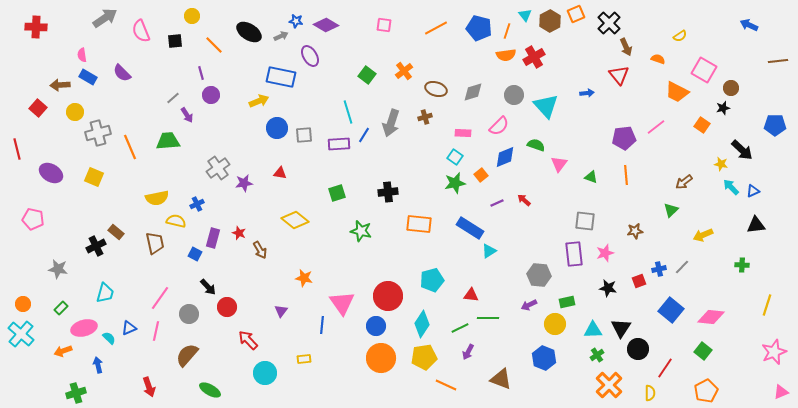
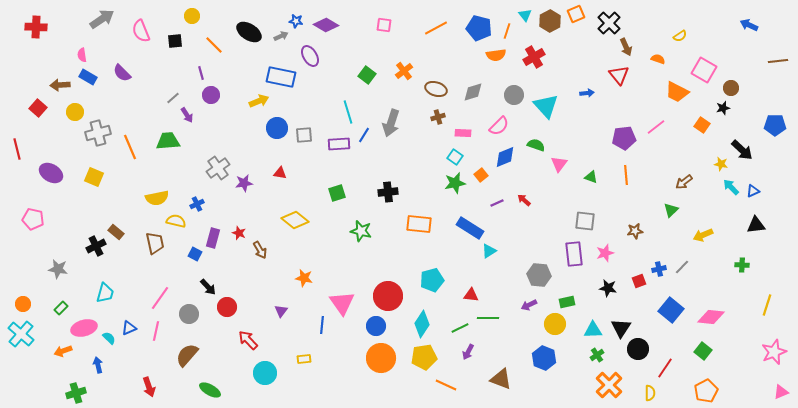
gray arrow at (105, 18): moved 3 px left, 1 px down
orange semicircle at (506, 55): moved 10 px left
brown cross at (425, 117): moved 13 px right
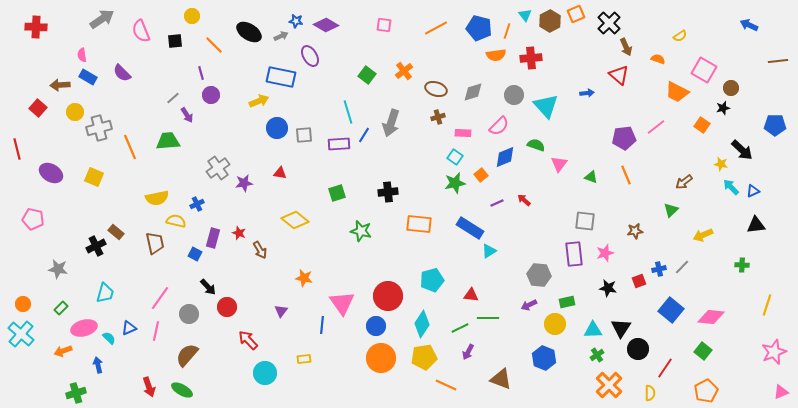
red cross at (534, 57): moved 3 px left, 1 px down; rotated 25 degrees clockwise
red triangle at (619, 75): rotated 10 degrees counterclockwise
gray cross at (98, 133): moved 1 px right, 5 px up
orange line at (626, 175): rotated 18 degrees counterclockwise
green ellipse at (210, 390): moved 28 px left
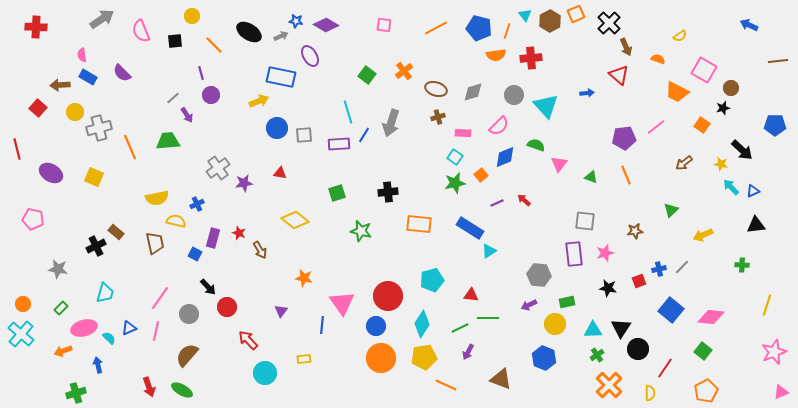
brown arrow at (684, 182): moved 19 px up
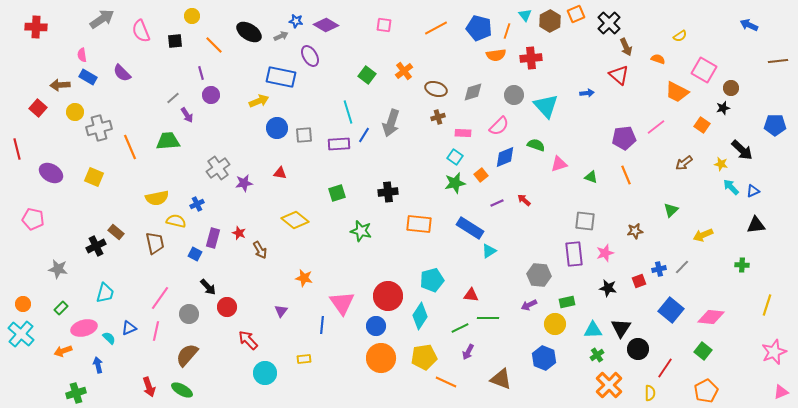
pink triangle at (559, 164): rotated 36 degrees clockwise
cyan diamond at (422, 324): moved 2 px left, 8 px up
orange line at (446, 385): moved 3 px up
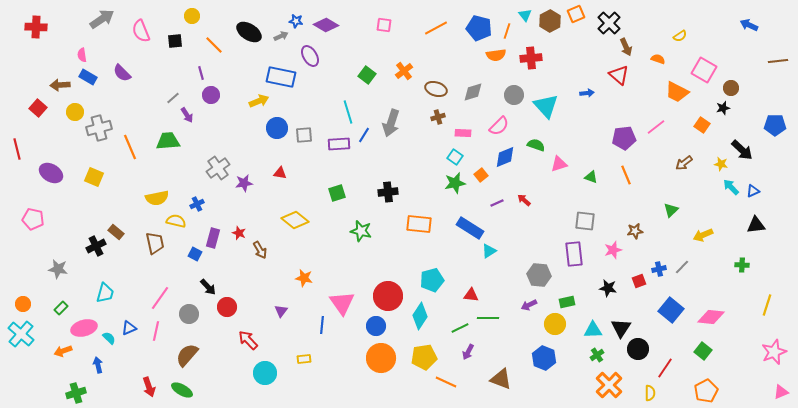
pink star at (605, 253): moved 8 px right, 3 px up
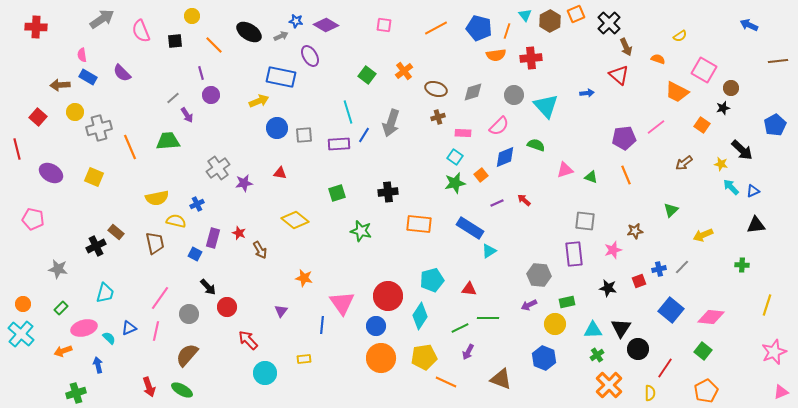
red square at (38, 108): moved 9 px down
blue pentagon at (775, 125): rotated 30 degrees counterclockwise
pink triangle at (559, 164): moved 6 px right, 6 px down
red triangle at (471, 295): moved 2 px left, 6 px up
